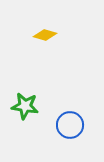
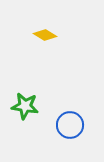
yellow diamond: rotated 15 degrees clockwise
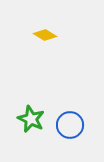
green star: moved 6 px right, 13 px down; rotated 16 degrees clockwise
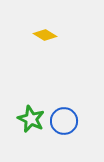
blue circle: moved 6 px left, 4 px up
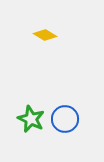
blue circle: moved 1 px right, 2 px up
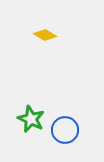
blue circle: moved 11 px down
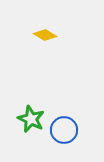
blue circle: moved 1 px left
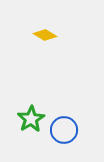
green star: rotated 16 degrees clockwise
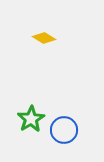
yellow diamond: moved 1 px left, 3 px down
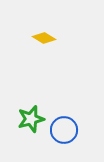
green star: rotated 16 degrees clockwise
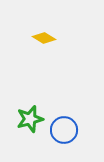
green star: moved 1 px left
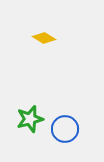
blue circle: moved 1 px right, 1 px up
